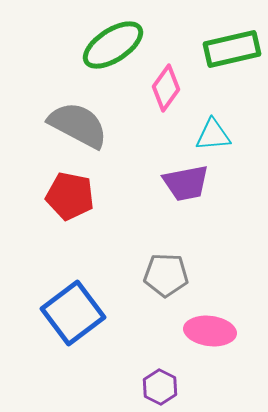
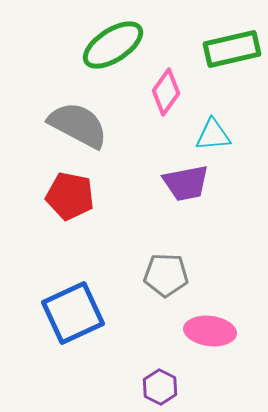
pink diamond: moved 4 px down
blue square: rotated 12 degrees clockwise
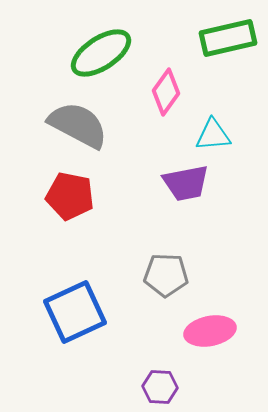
green ellipse: moved 12 px left, 8 px down
green rectangle: moved 4 px left, 11 px up
blue square: moved 2 px right, 1 px up
pink ellipse: rotated 18 degrees counterclockwise
purple hexagon: rotated 24 degrees counterclockwise
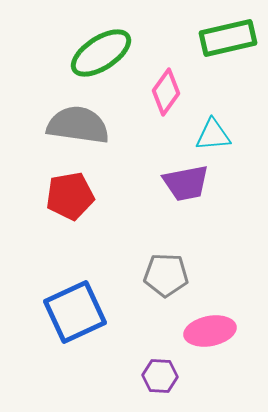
gray semicircle: rotated 20 degrees counterclockwise
red pentagon: rotated 21 degrees counterclockwise
purple hexagon: moved 11 px up
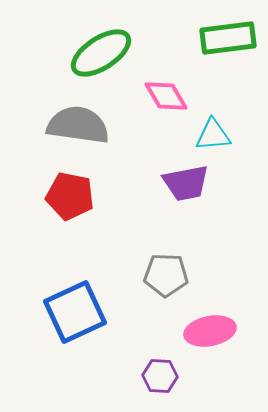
green rectangle: rotated 6 degrees clockwise
pink diamond: moved 4 px down; rotated 66 degrees counterclockwise
red pentagon: rotated 21 degrees clockwise
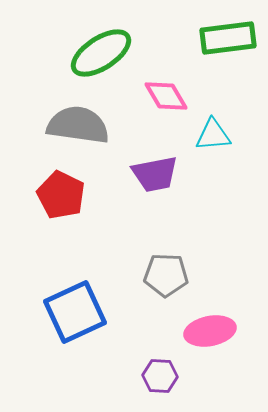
purple trapezoid: moved 31 px left, 9 px up
red pentagon: moved 9 px left, 1 px up; rotated 15 degrees clockwise
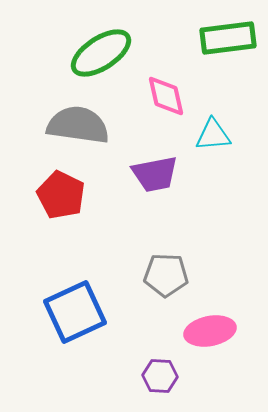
pink diamond: rotated 18 degrees clockwise
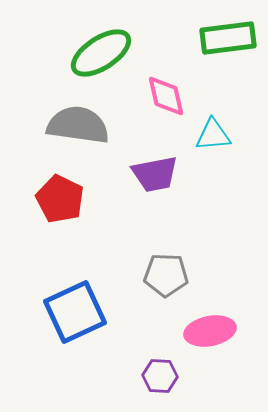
red pentagon: moved 1 px left, 4 px down
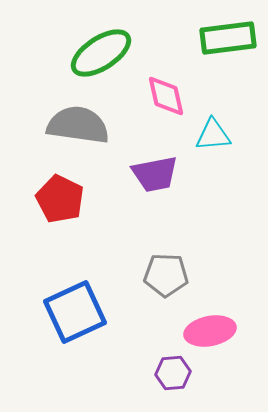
purple hexagon: moved 13 px right, 3 px up; rotated 8 degrees counterclockwise
